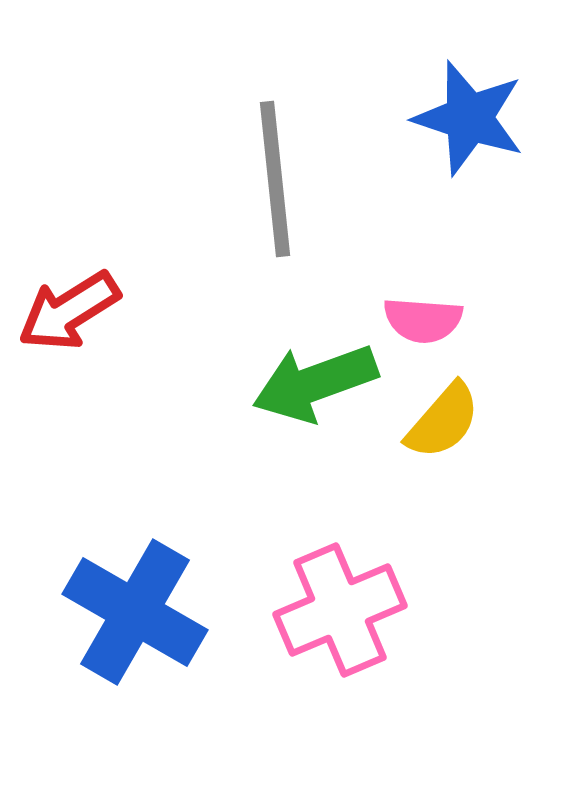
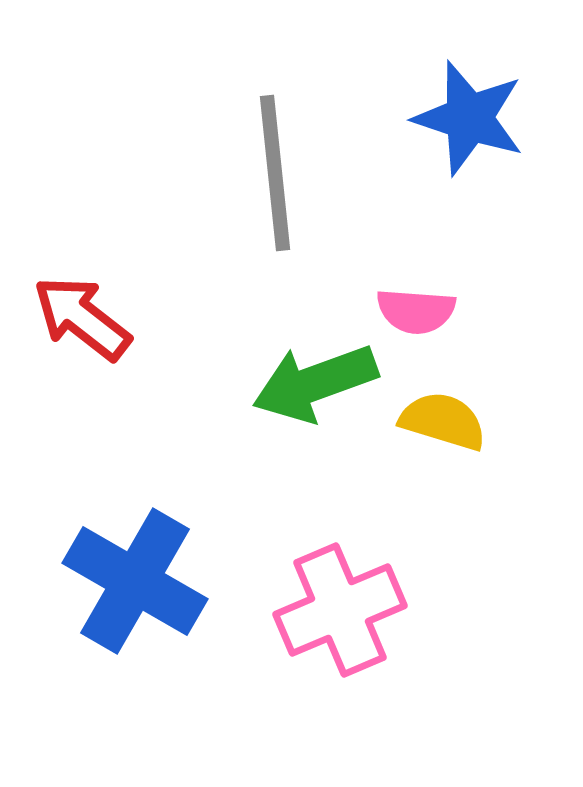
gray line: moved 6 px up
red arrow: moved 13 px right, 7 px down; rotated 70 degrees clockwise
pink semicircle: moved 7 px left, 9 px up
yellow semicircle: rotated 114 degrees counterclockwise
blue cross: moved 31 px up
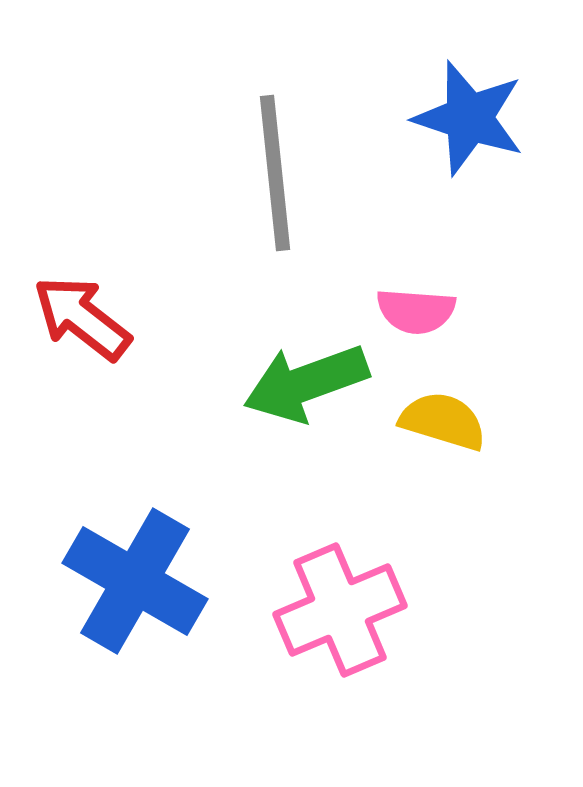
green arrow: moved 9 px left
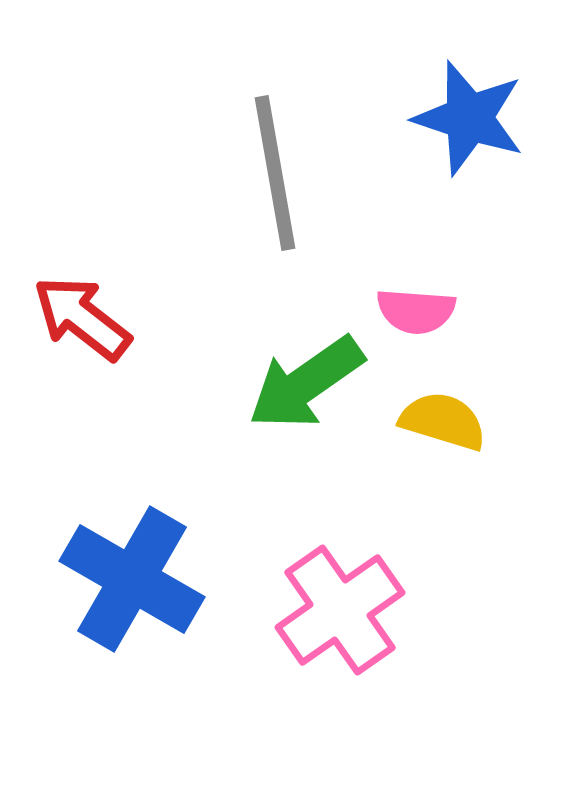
gray line: rotated 4 degrees counterclockwise
green arrow: rotated 15 degrees counterclockwise
blue cross: moved 3 px left, 2 px up
pink cross: rotated 12 degrees counterclockwise
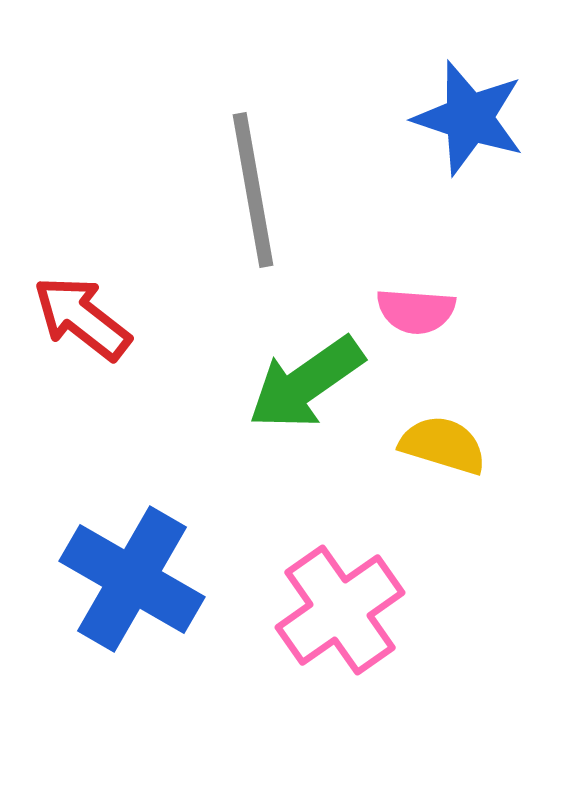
gray line: moved 22 px left, 17 px down
yellow semicircle: moved 24 px down
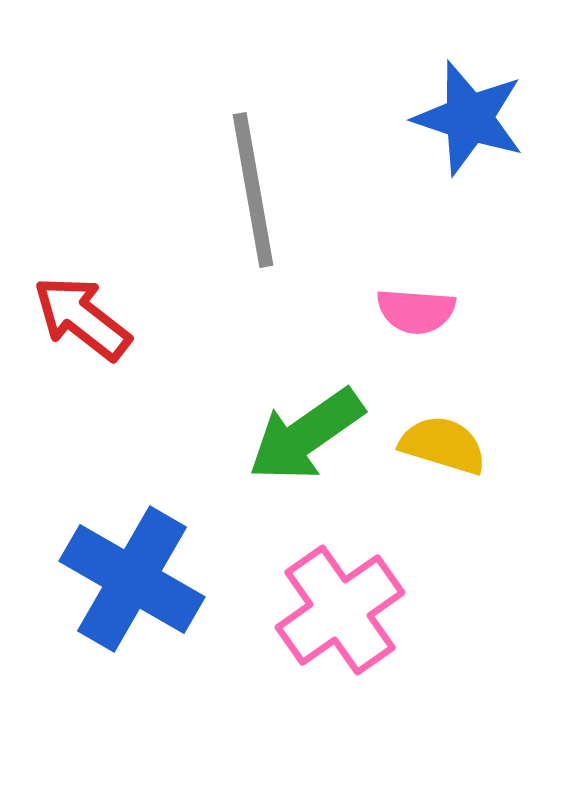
green arrow: moved 52 px down
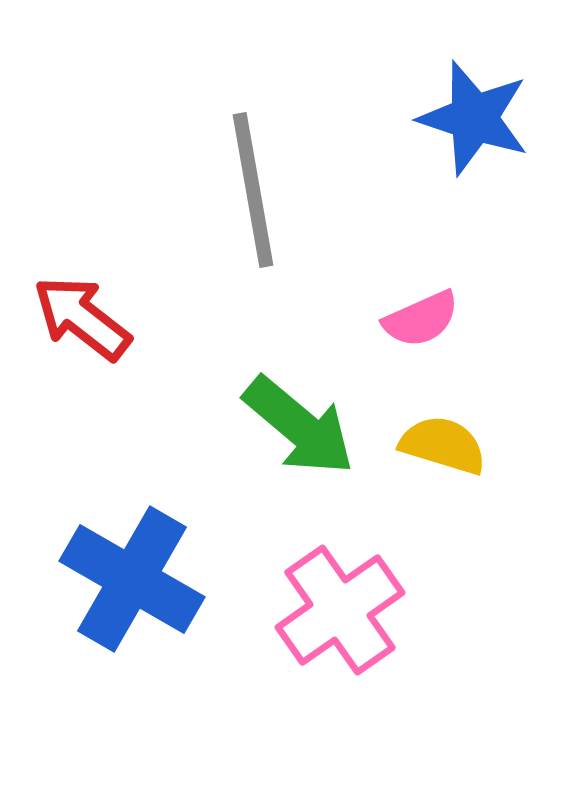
blue star: moved 5 px right
pink semicircle: moved 5 px right, 8 px down; rotated 28 degrees counterclockwise
green arrow: moved 7 px left, 9 px up; rotated 105 degrees counterclockwise
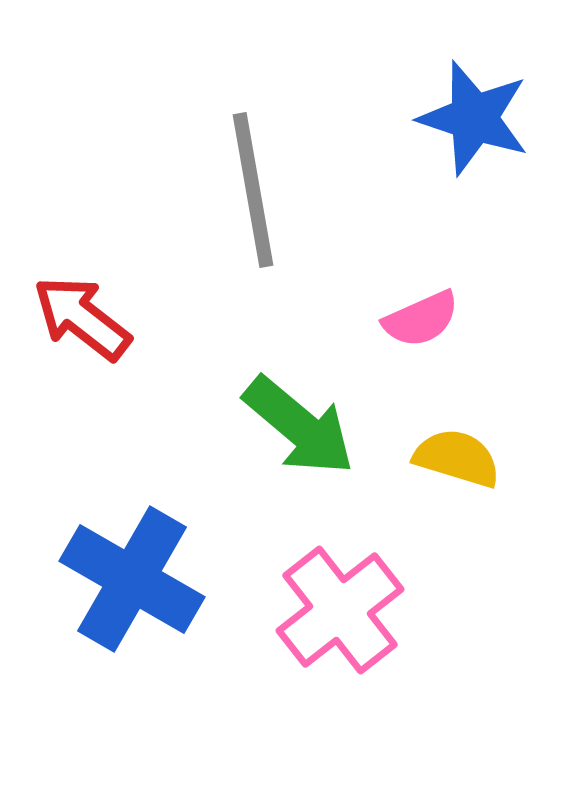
yellow semicircle: moved 14 px right, 13 px down
pink cross: rotated 3 degrees counterclockwise
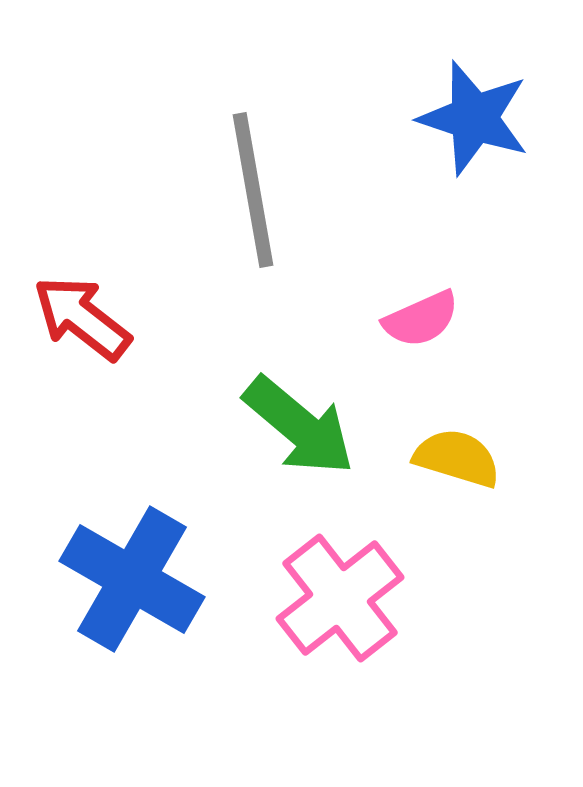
pink cross: moved 12 px up
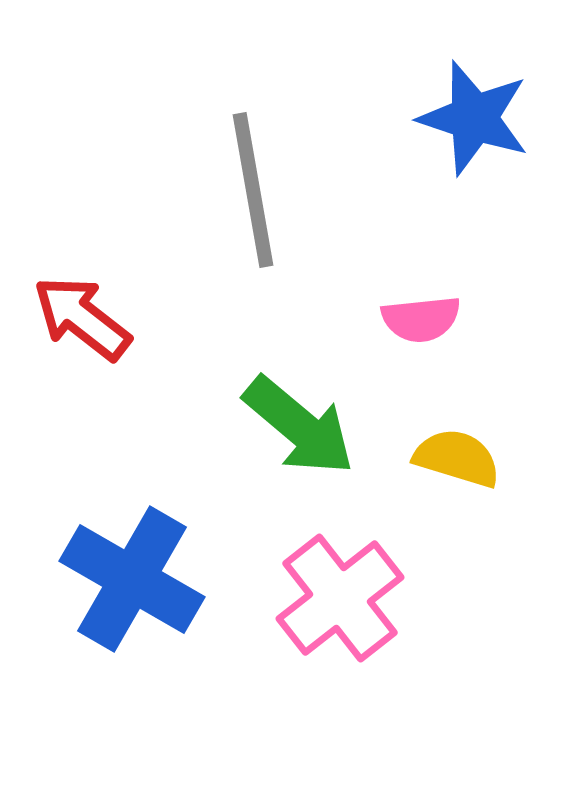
pink semicircle: rotated 18 degrees clockwise
